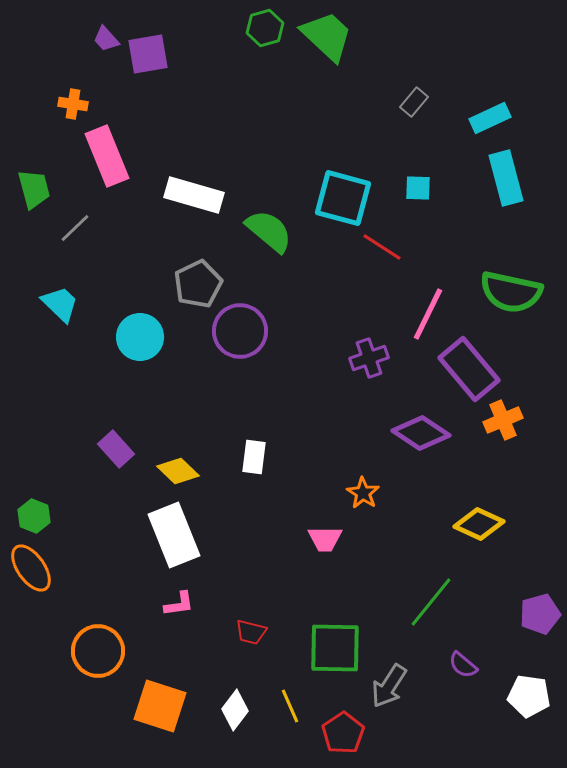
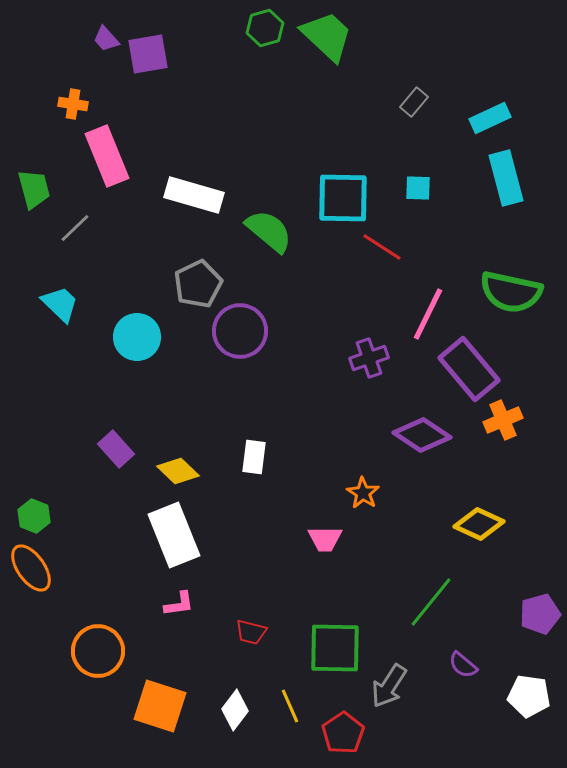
cyan square at (343, 198): rotated 14 degrees counterclockwise
cyan circle at (140, 337): moved 3 px left
purple diamond at (421, 433): moved 1 px right, 2 px down
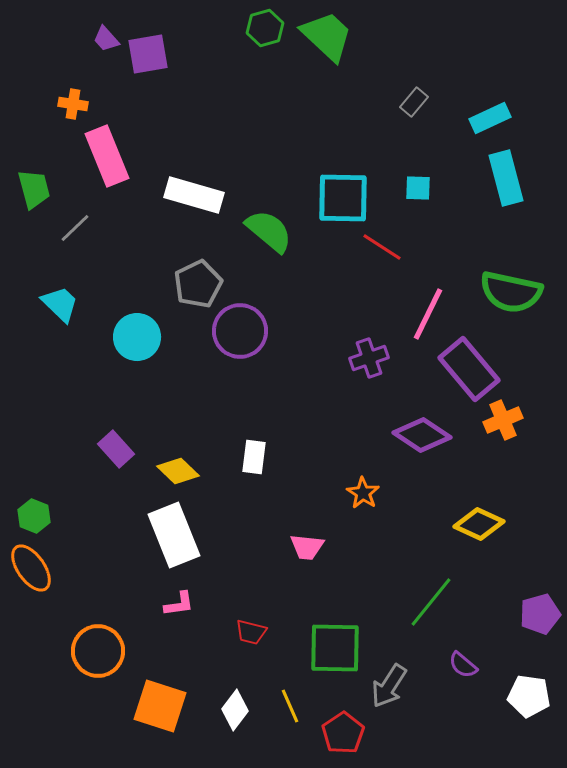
pink trapezoid at (325, 539): moved 18 px left, 8 px down; rotated 6 degrees clockwise
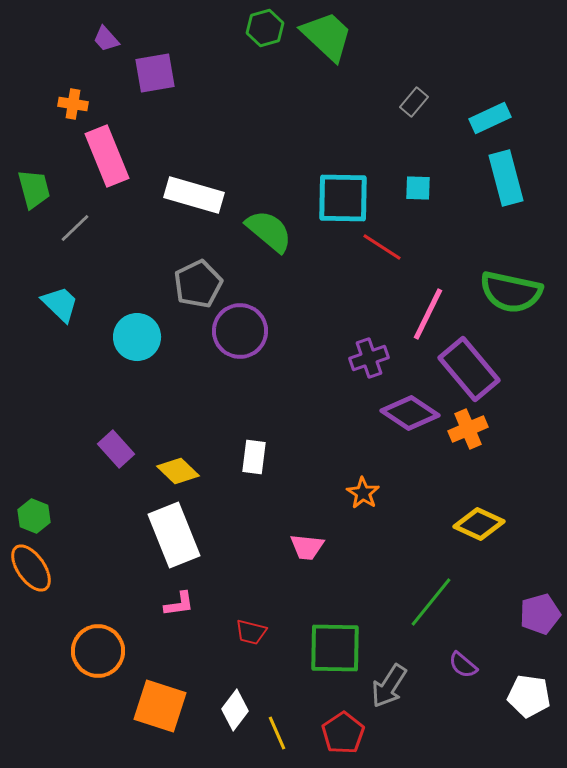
purple square at (148, 54): moved 7 px right, 19 px down
orange cross at (503, 420): moved 35 px left, 9 px down
purple diamond at (422, 435): moved 12 px left, 22 px up
yellow line at (290, 706): moved 13 px left, 27 px down
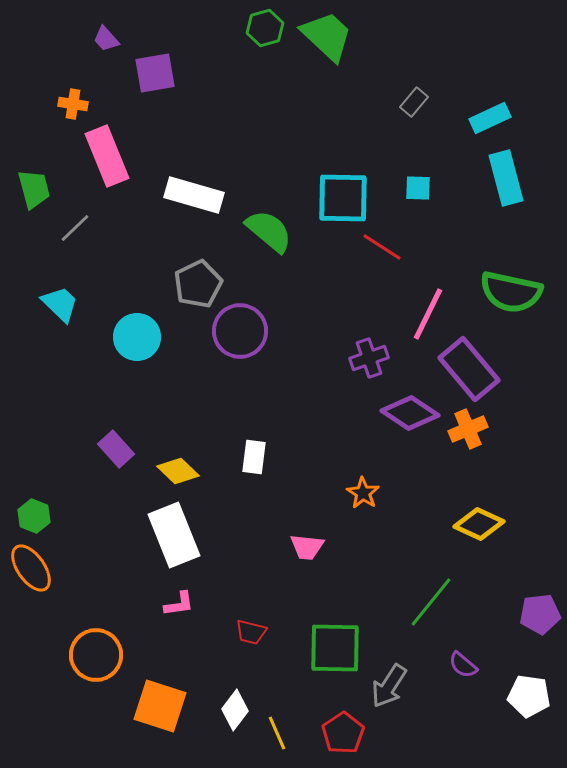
purple pentagon at (540, 614): rotated 9 degrees clockwise
orange circle at (98, 651): moved 2 px left, 4 px down
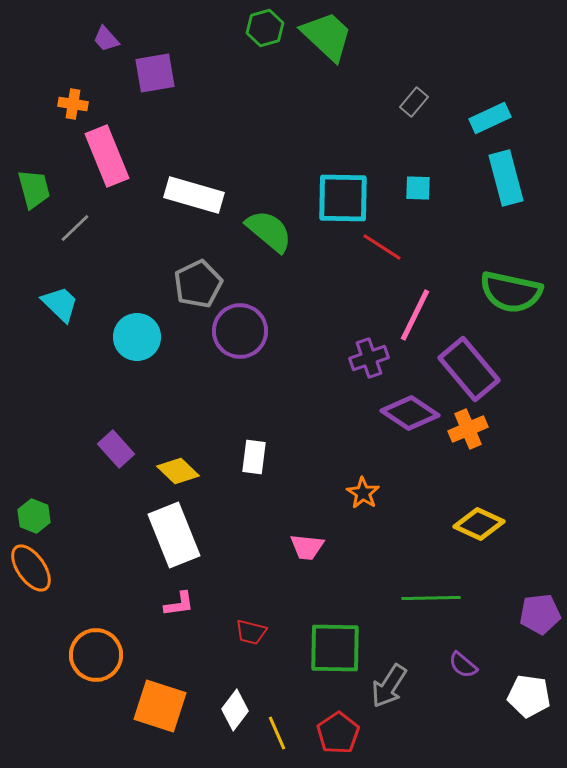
pink line at (428, 314): moved 13 px left, 1 px down
green line at (431, 602): moved 4 px up; rotated 50 degrees clockwise
red pentagon at (343, 733): moved 5 px left
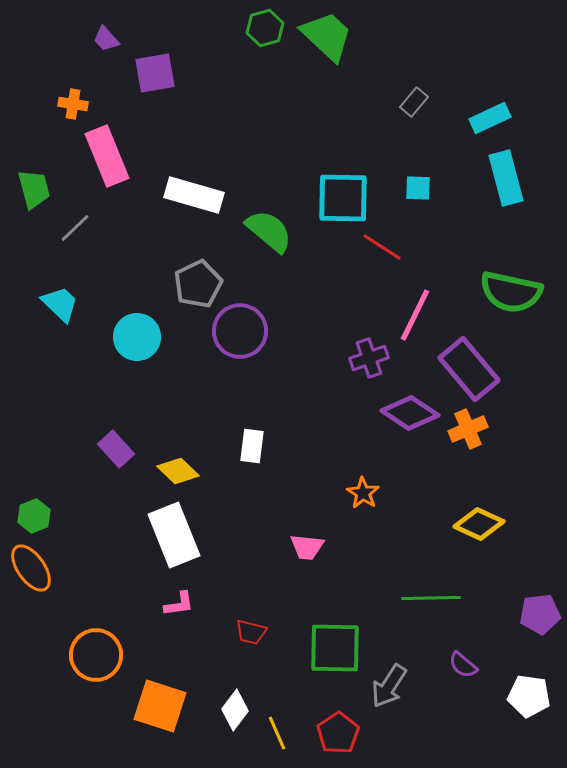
white rectangle at (254, 457): moved 2 px left, 11 px up
green hexagon at (34, 516): rotated 16 degrees clockwise
